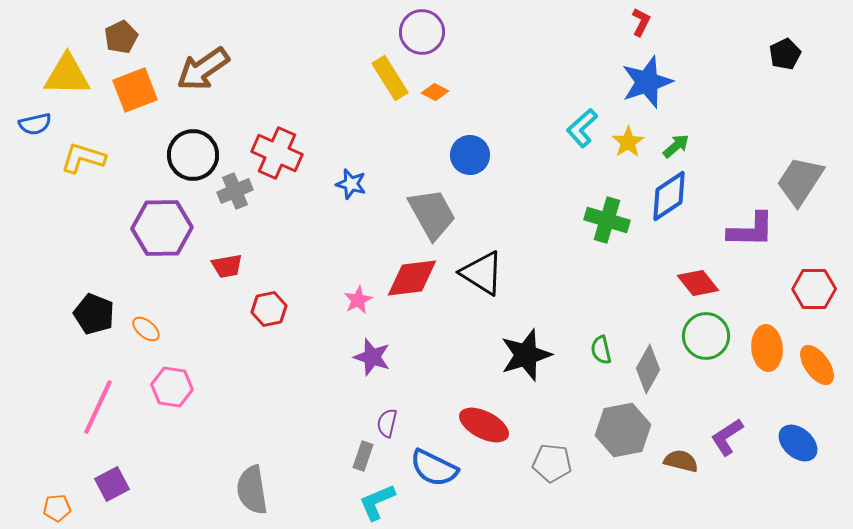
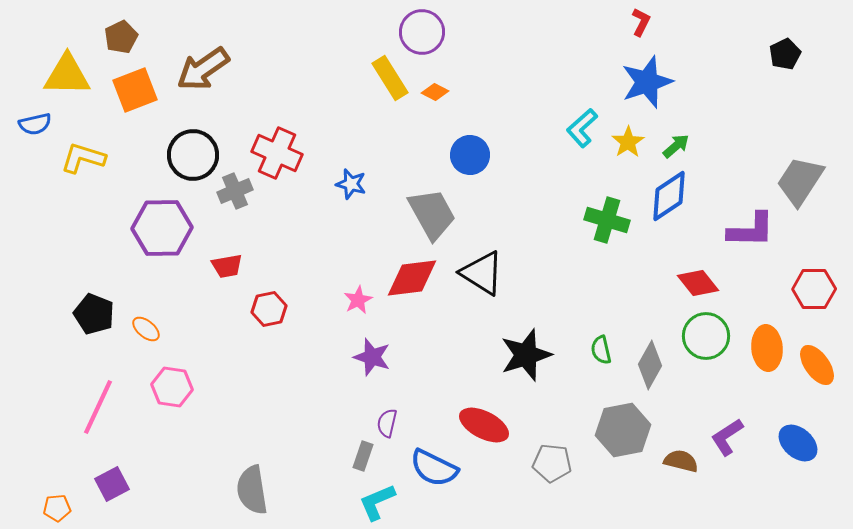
gray diamond at (648, 369): moved 2 px right, 4 px up
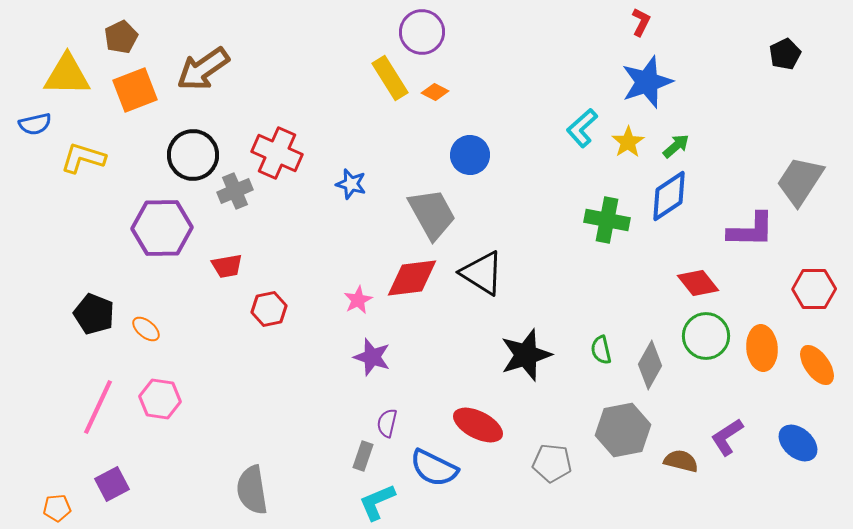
green cross at (607, 220): rotated 6 degrees counterclockwise
orange ellipse at (767, 348): moved 5 px left
pink hexagon at (172, 387): moved 12 px left, 12 px down
red ellipse at (484, 425): moved 6 px left
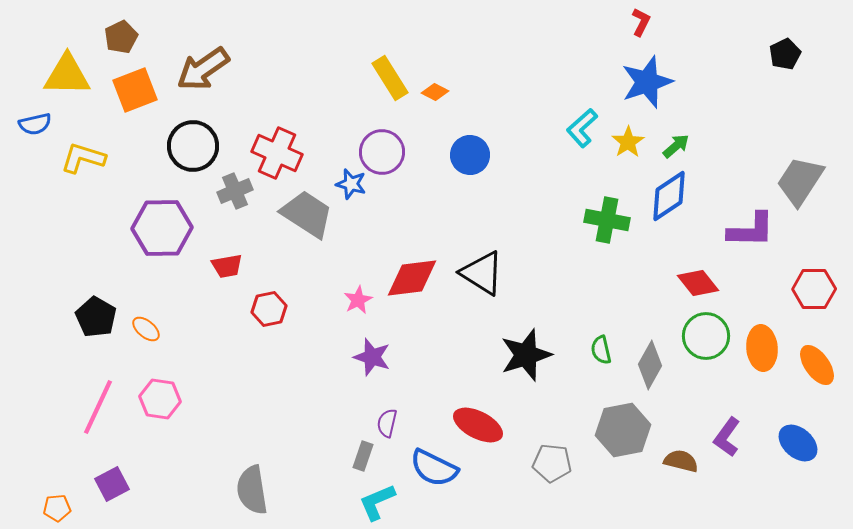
purple circle at (422, 32): moved 40 px left, 120 px down
black circle at (193, 155): moved 9 px up
gray trapezoid at (432, 214): moved 125 px left; rotated 28 degrees counterclockwise
black pentagon at (94, 314): moved 2 px right, 3 px down; rotated 9 degrees clockwise
purple L-shape at (727, 437): rotated 21 degrees counterclockwise
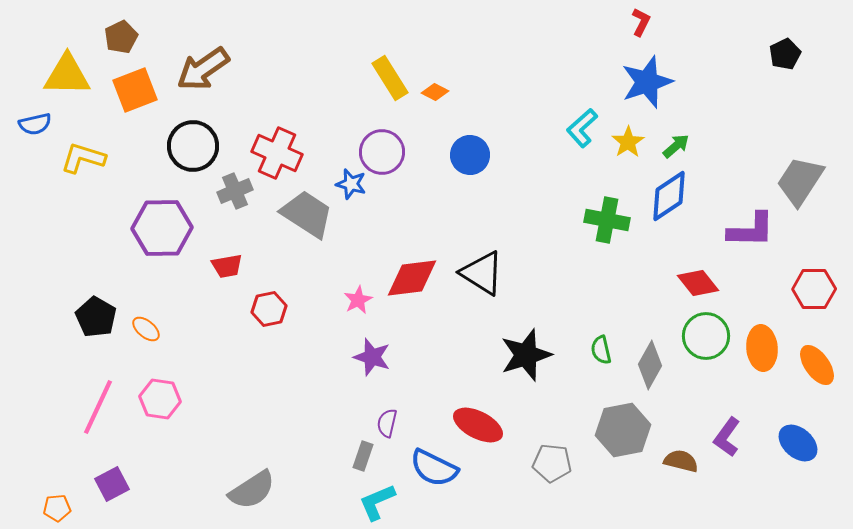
gray semicircle at (252, 490): rotated 114 degrees counterclockwise
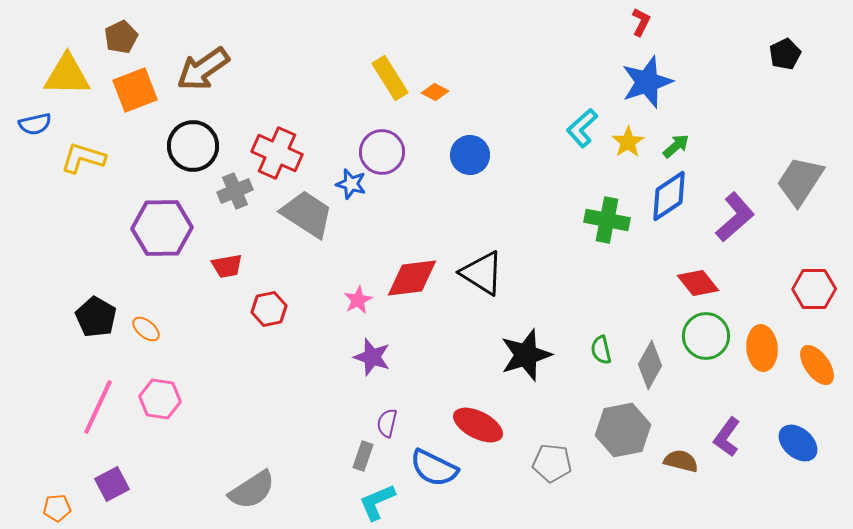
purple L-shape at (751, 230): moved 16 px left, 13 px up; rotated 42 degrees counterclockwise
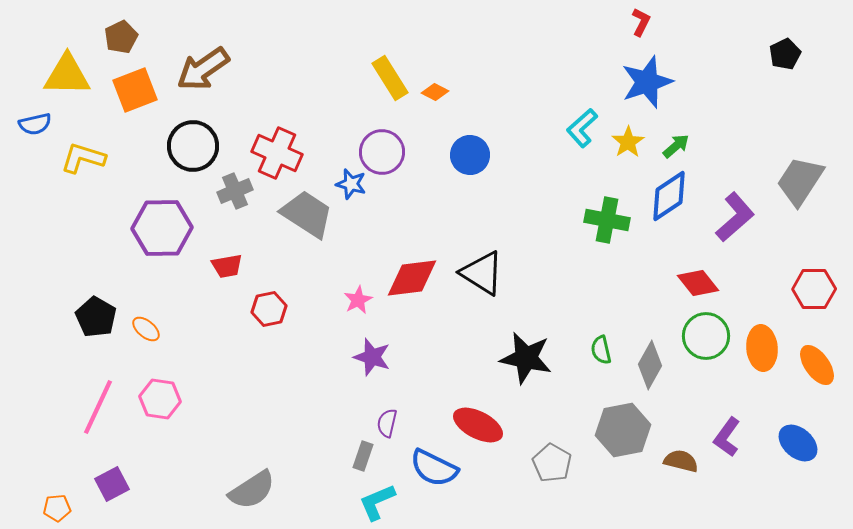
black star at (526, 355): moved 3 px down; rotated 30 degrees clockwise
gray pentagon at (552, 463): rotated 24 degrees clockwise
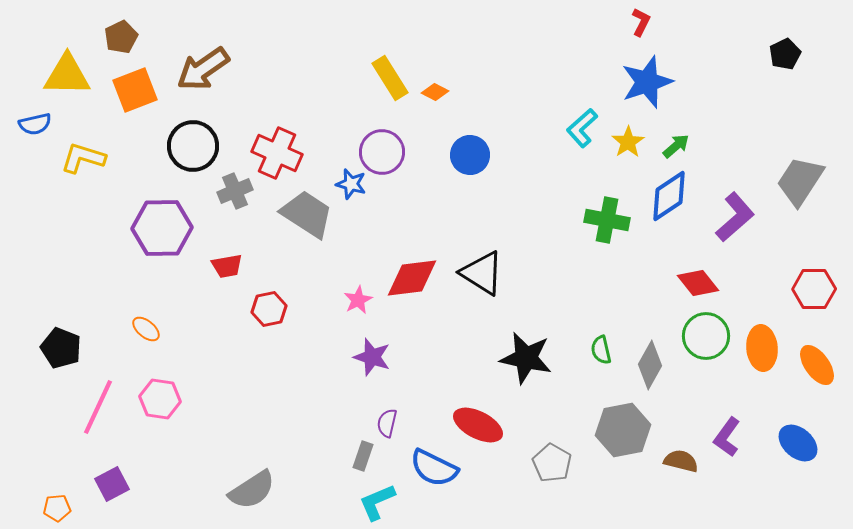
black pentagon at (96, 317): moved 35 px left, 31 px down; rotated 9 degrees counterclockwise
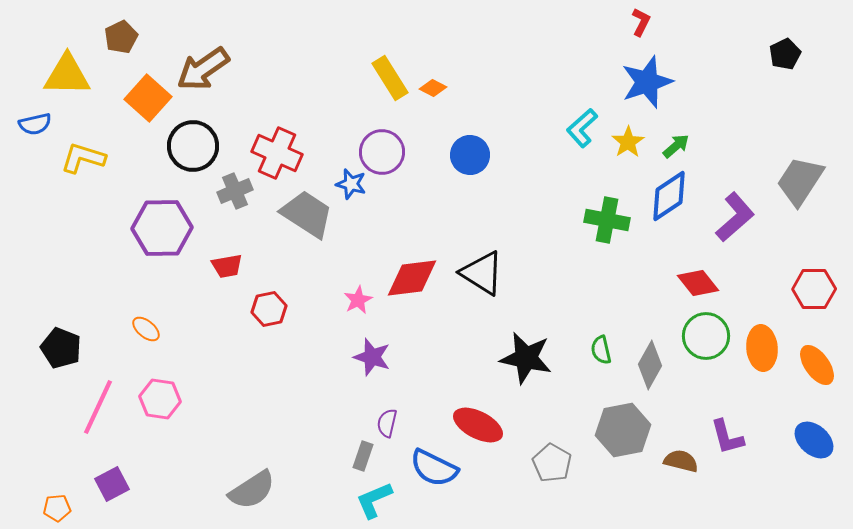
orange square at (135, 90): moved 13 px right, 8 px down; rotated 27 degrees counterclockwise
orange diamond at (435, 92): moved 2 px left, 4 px up
purple L-shape at (727, 437): rotated 51 degrees counterclockwise
blue ellipse at (798, 443): moved 16 px right, 3 px up
cyan L-shape at (377, 502): moved 3 px left, 2 px up
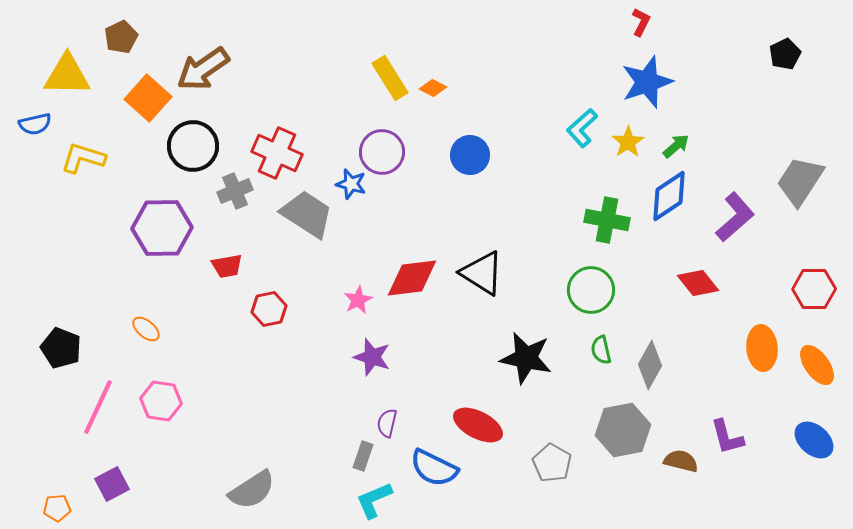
green circle at (706, 336): moved 115 px left, 46 px up
pink hexagon at (160, 399): moved 1 px right, 2 px down
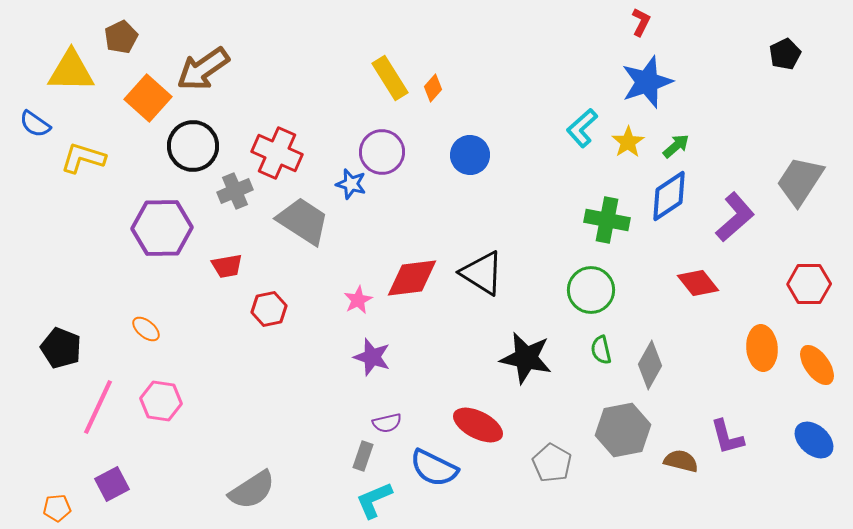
yellow triangle at (67, 75): moved 4 px right, 4 px up
orange diamond at (433, 88): rotated 76 degrees counterclockwise
blue semicircle at (35, 124): rotated 48 degrees clockwise
gray trapezoid at (307, 214): moved 4 px left, 7 px down
red hexagon at (814, 289): moved 5 px left, 5 px up
purple semicircle at (387, 423): rotated 116 degrees counterclockwise
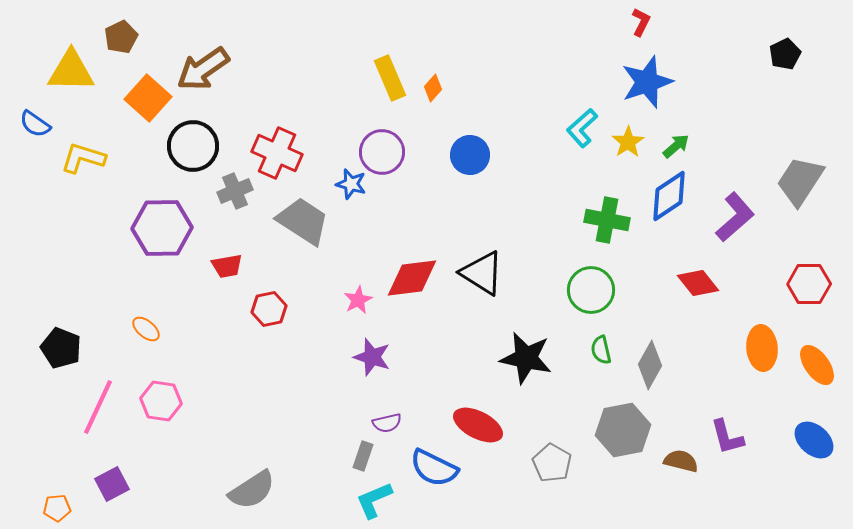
yellow rectangle at (390, 78): rotated 9 degrees clockwise
